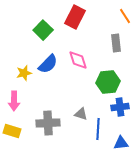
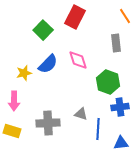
green hexagon: rotated 25 degrees clockwise
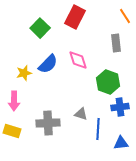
green square: moved 3 px left, 2 px up
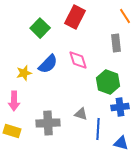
blue triangle: rotated 21 degrees clockwise
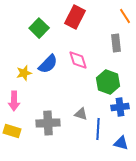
green square: moved 1 px left
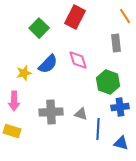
gray cross: moved 3 px right, 11 px up
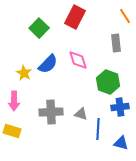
yellow star: rotated 28 degrees counterclockwise
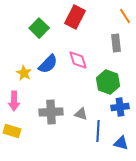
blue line: moved 2 px down
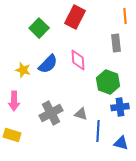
orange line: rotated 28 degrees clockwise
pink diamond: rotated 15 degrees clockwise
yellow star: moved 1 px left, 3 px up; rotated 14 degrees counterclockwise
gray cross: moved 1 px down; rotated 25 degrees counterclockwise
yellow rectangle: moved 4 px down
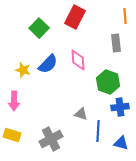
gray cross: moved 26 px down
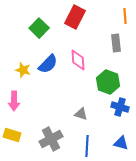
blue cross: rotated 24 degrees clockwise
blue line: moved 11 px left, 15 px down
